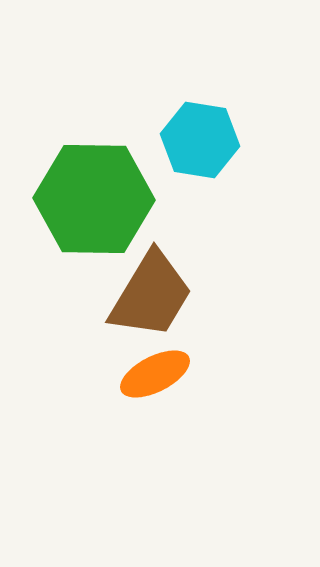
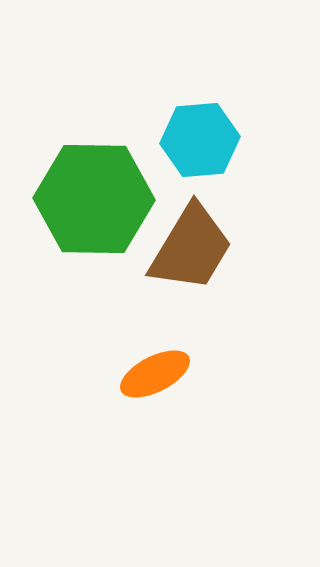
cyan hexagon: rotated 14 degrees counterclockwise
brown trapezoid: moved 40 px right, 47 px up
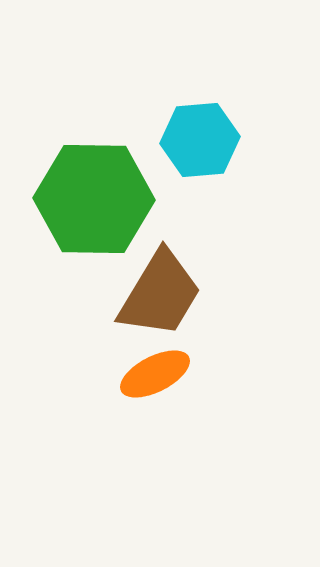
brown trapezoid: moved 31 px left, 46 px down
